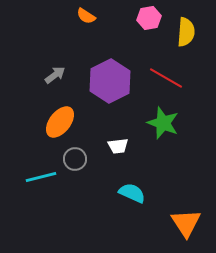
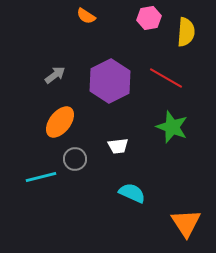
green star: moved 9 px right, 4 px down
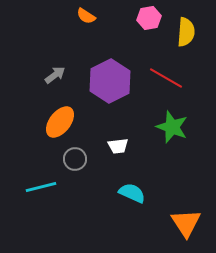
cyan line: moved 10 px down
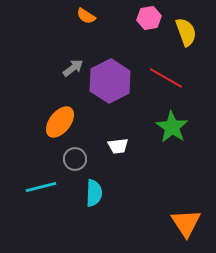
yellow semicircle: rotated 24 degrees counterclockwise
gray arrow: moved 18 px right, 7 px up
green star: rotated 12 degrees clockwise
cyan semicircle: moved 38 px left; rotated 68 degrees clockwise
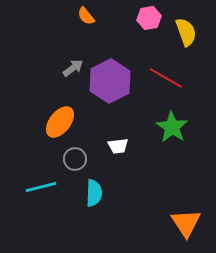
orange semicircle: rotated 18 degrees clockwise
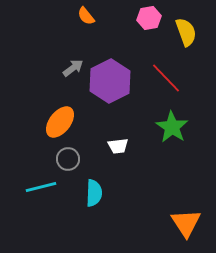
red line: rotated 16 degrees clockwise
gray circle: moved 7 px left
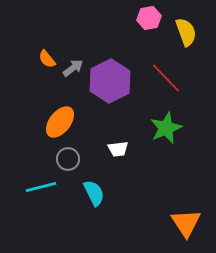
orange semicircle: moved 39 px left, 43 px down
green star: moved 6 px left, 1 px down; rotated 16 degrees clockwise
white trapezoid: moved 3 px down
cyan semicircle: rotated 28 degrees counterclockwise
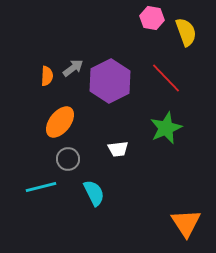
pink hexagon: moved 3 px right; rotated 20 degrees clockwise
orange semicircle: moved 17 px down; rotated 138 degrees counterclockwise
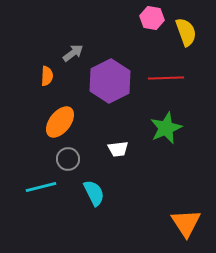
gray arrow: moved 15 px up
red line: rotated 48 degrees counterclockwise
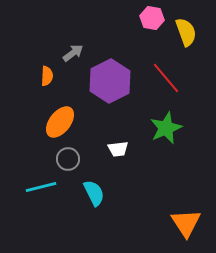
red line: rotated 52 degrees clockwise
